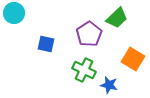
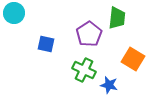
green trapezoid: rotated 40 degrees counterclockwise
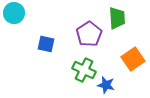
green trapezoid: rotated 10 degrees counterclockwise
orange square: rotated 25 degrees clockwise
blue star: moved 3 px left
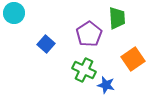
blue square: rotated 30 degrees clockwise
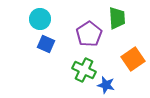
cyan circle: moved 26 px right, 6 px down
blue square: rotated 18 degrees counterclockwise
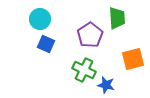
purple pentagon: moved 1 px right, 1 px down
orange square: rotated 20 degrees clockwise
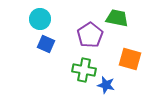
green trapezoid: rotated 75 degrees counterclockwise
orange square: moved 3 px left; rotated 30 degrees clockwise
green cross: rotated 15 degrees counterclockwise
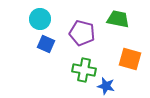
green trapezoid: moved 1 px right, 1 px down
purple pentagon: moved 8 px left, 2 px up; rotated 25 degrees counterclockwise
blue star: moved 1 px down
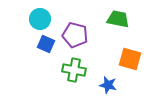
purple pentagon: moved 7 px left, 2 px down
green cross: moved 10 px left
blue star: moved 2 px right, 1 px up
